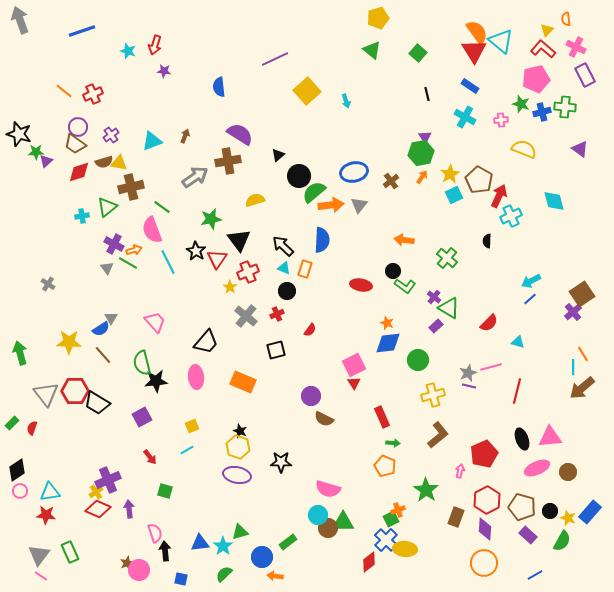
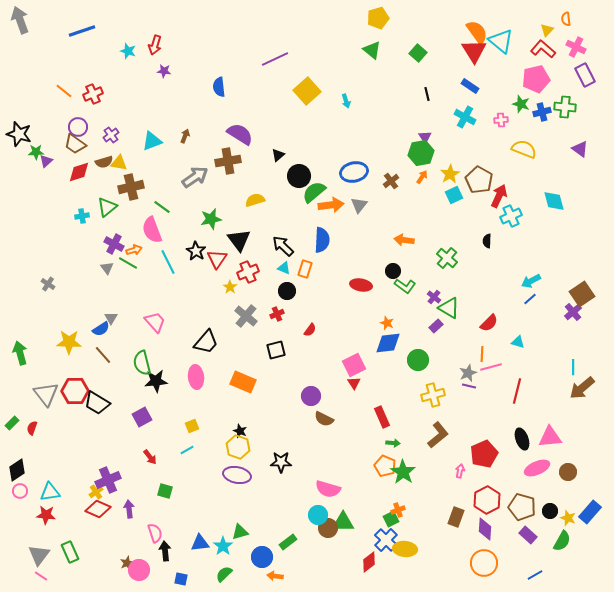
orange line at (583, 354): moved 101 px left; rotated 35 degrees clockwise
green star at (426, 490): moved 23 px left, 18 px up
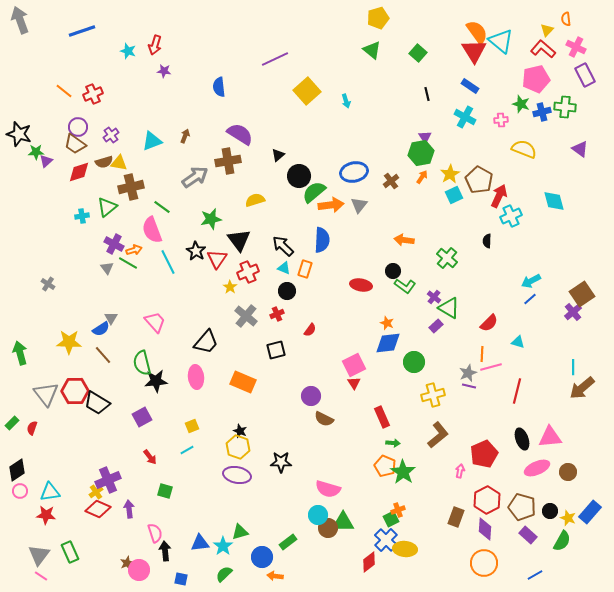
green circle at (418, 360): moved 4 px left, 2 px down
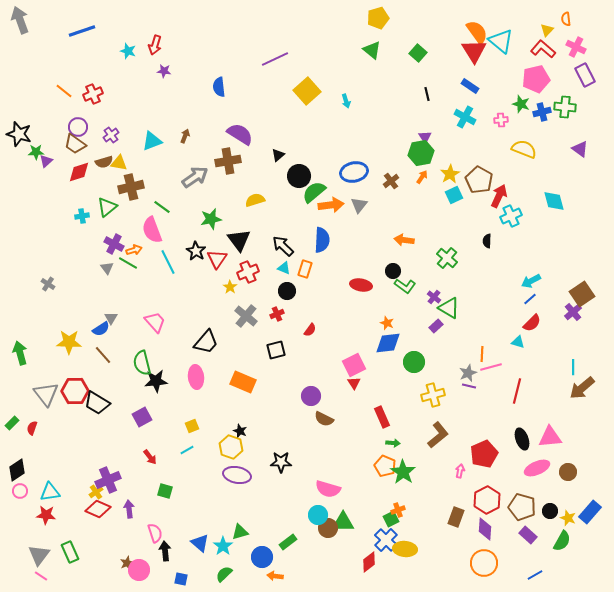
red semicircle at (489, 323): moved 43 px right
yellow hexagon at (238, 447): moved 7 px left
blue triangle at (200, 543): rotated 48 degrees clockwise
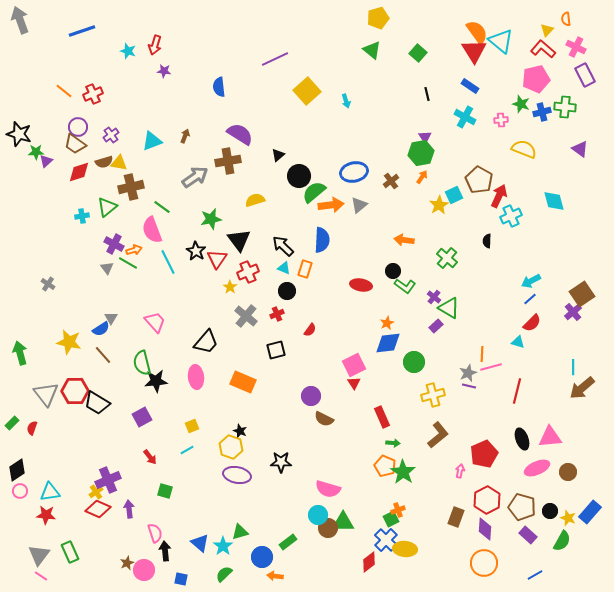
yellow star at (450, 174): moved 11 px left, 31 px down
gray triangle at (359, 205): rotated 12 degrees clockwise
orange star at (387, 323): rotated 24 degrees clockwise
yellow star at (69, 342): rotated 10 degrees clockwise
pink circle at (139, 570): moved 5 px right
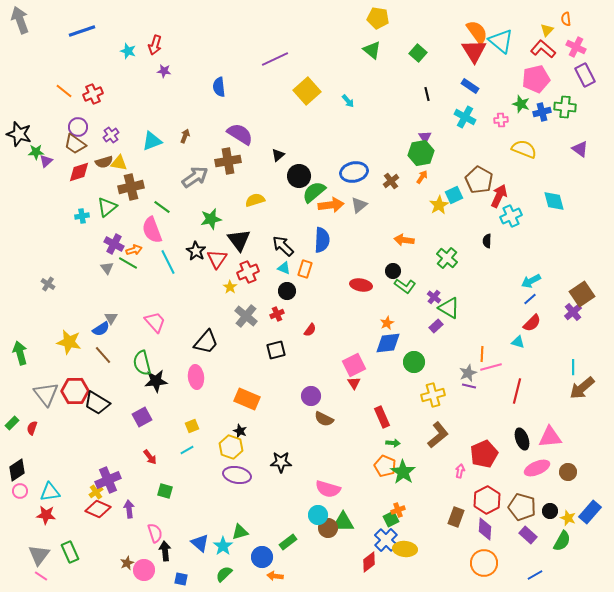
yellow pentagon at (378, 18): rotated 25 degrees clockwise
cyan arrow at (346, 101): moved 2 px right; rotated 24 degrees counterclockwise
orange rectangle at (243, 382): moved 4 px right, 17 px down
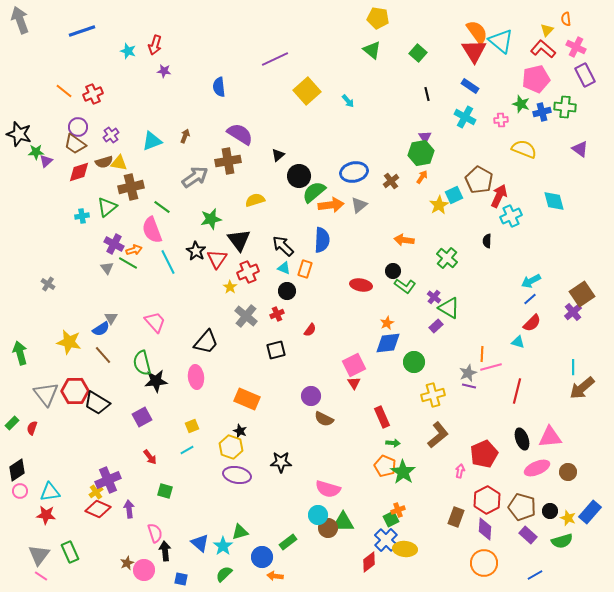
green semicircle at (562, 541): rotated 45 degrees clockwise
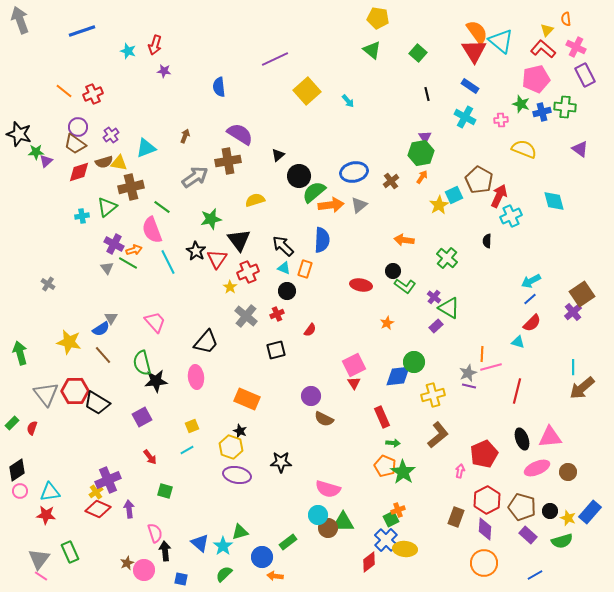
cyan triangle at (152, 141): moved 6 px left, 7 px down
blue diamond at (388, 343): moved 10 px right, 33 px down
gray triangle at (39, 555): moved 4 px down
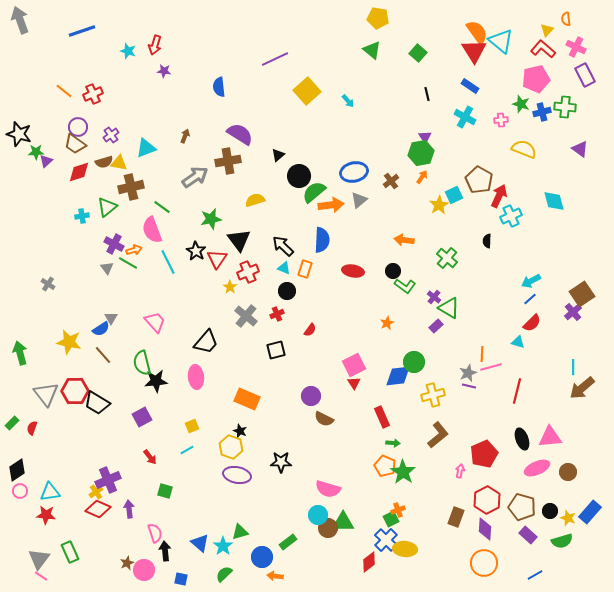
gray triangle at (359, 205): moved 5 px up
red ellipse at (361, 285): moved 8 px left, 14 px up
